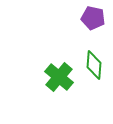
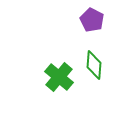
purple pentagon: moved 1 px left, 2 px down; rotated 15 degrees clockwise
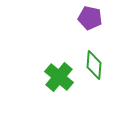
purple pentagon: moved 2 px left, 2 px up; rotated 15 degrees counterclockwise
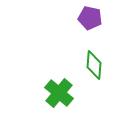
green cross: moved 16 px down
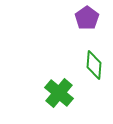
purple pentagon: moved 3 px left; rotated 25 degrees clockwise
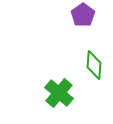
purple pentagon: moved 4 px left, 3 px up
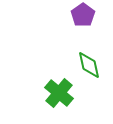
green diamond: moved 5 px left; rotated 16 degrees counterclockwise
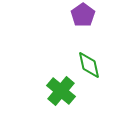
green cross: moved 2 px right, 2 px up
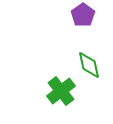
green cross: rotated 12 degrees clockwise
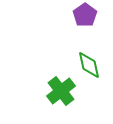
purple pentagon: moved 2 px right
